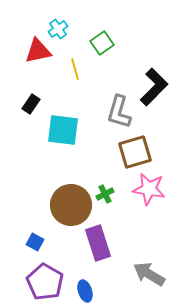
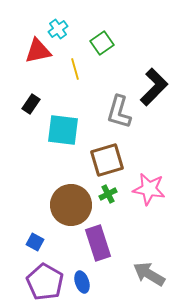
brown square: moved 28 px left, 8 px down
green cross: moved 3 px right
blue ellipse: moved 3 px left, 9 px up
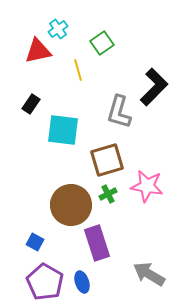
yellow line: moved 3 px right, 1 px down
pink star: moved 2 px left, 3 px up
purple rectangle: moved 1 px left
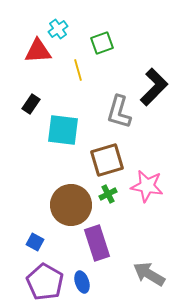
green square: rotated 15 degrees clockwise
red triangle: rotated 8 degrees clockwise
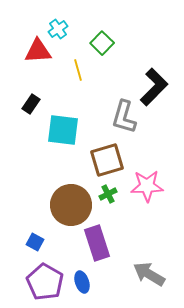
green square: rotated 25 degrees counterclockwise
gray L-shape: moved 5 px right, 5 px down
pink star: rotated 12 degrees counterclockwise
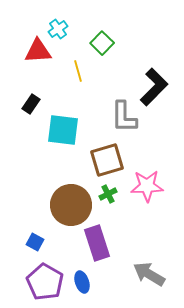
yellow line: moved 1 px down
gray L-shape: rotated 16 degrees counterclockwise
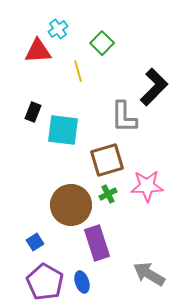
black rectangle: moved 2 px right, 8 px down; rotated 12 degrees counterclockwise
blue square: rotated 30 degrees clockwise
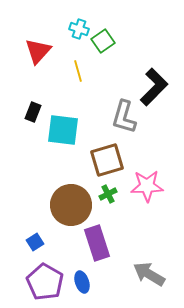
cyan cross: moved 21 px right; rotated 36 degrees counterclockwise
green square: moved 1 px right, 2 px up; rotated 10 degrees clockwise
red triangle: rotated 44 degrees counterclockwise
gray L-shape: rotated 16 degrees clockwise
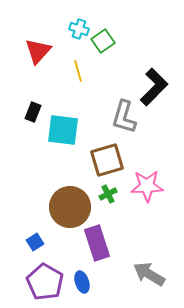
brown circle: moved 1 px left, 2 px down
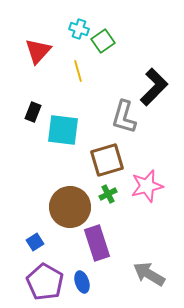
pink star: rotated 12 degrees counterclockwise
